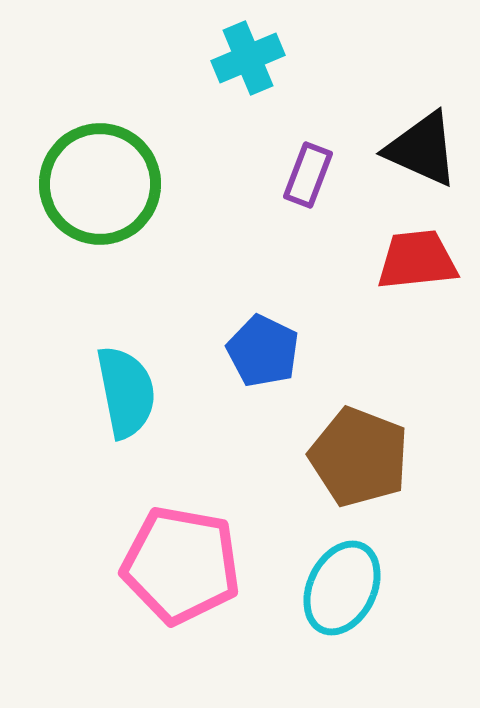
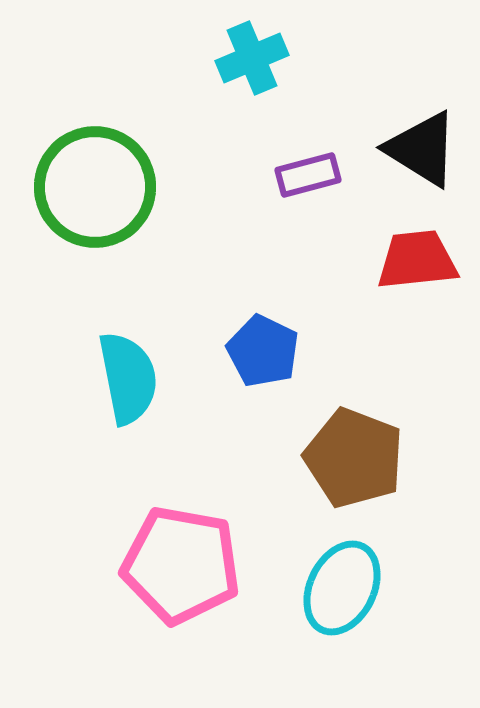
cyan cross: moved 4 px right
black triangle: rotated 8 degrees clockwise
purple rectangle: rotated 54 degrees clockwise
green circle: moved 5 px left, 3 px down
cyan semicircle: moved 2 px right, 14 px up
brown pentagon: moved 5 px left, 1 px down
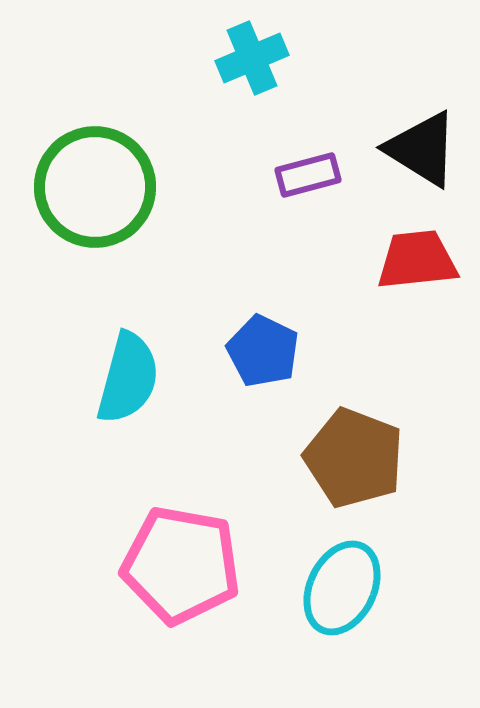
cyan semicircle: rotated 26 degrees clockwise
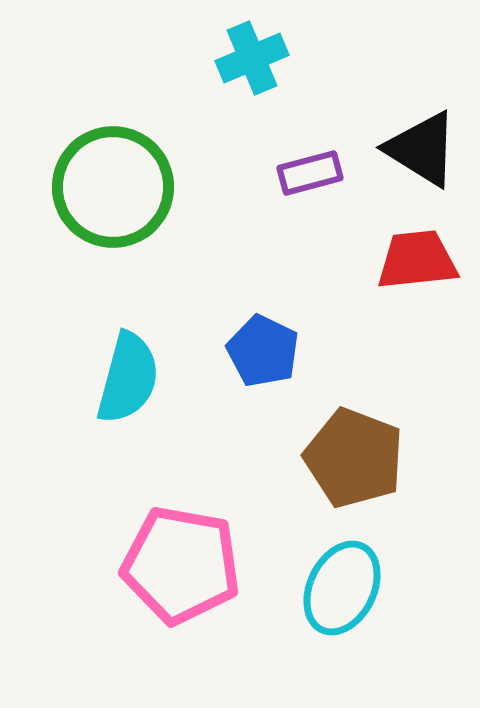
purple rectangle: moved 2 px right, 2 px up
green circle: moved 18 px right
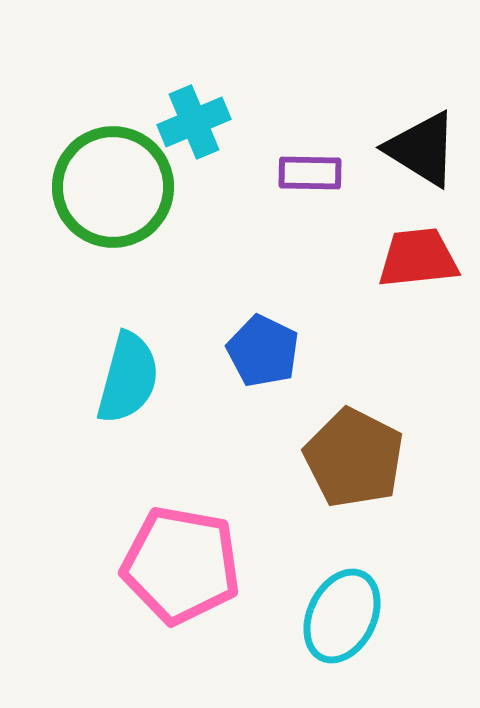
cyan cross: moved 58 px left, 64 px down
purple rectangle: rotated 16 degrees clockwise
red trapezoid: moved 1 px right, 2 px up
brown pentagon: rotated 6 degrees clockwise
cyan ellipse: moved 28 px down
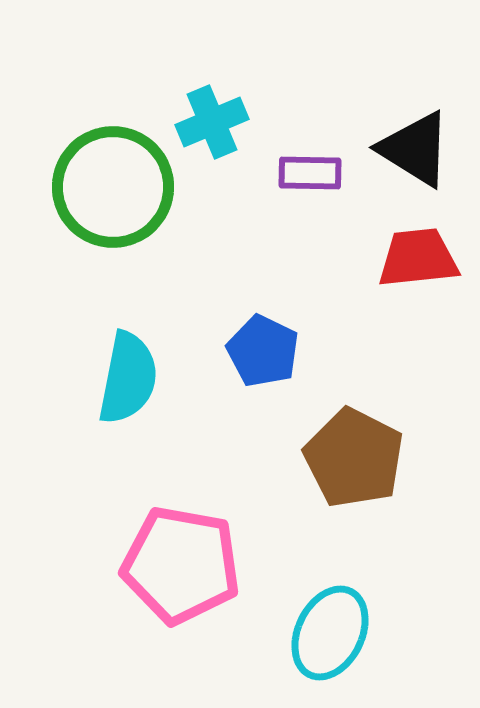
cyan cross: moved 18 px right
black triangle: moved 7 px left
cyan semicircle: rotated 4 degrees counterclockwise
cyan ellipse: moved 12 px left, 17 px down
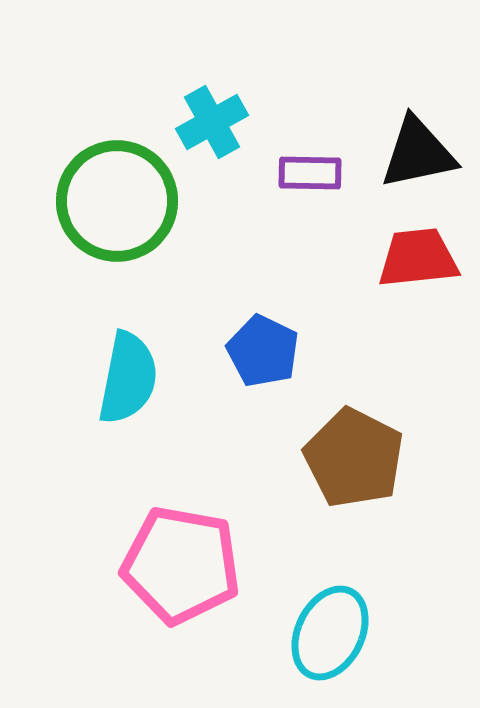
cyan cross: rotated 6 degrees counterclockwise
black triangle: moved 3 px right, 4 px down; rotated 44 degrees counterclockwise
green circle: moved 4 px right, 14 px down
